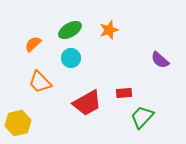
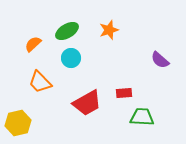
green ellipse: moved 3 px left, 1 px down
green trapezoid: rotated 50 degrees clockwise
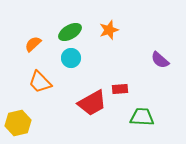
green ellipse: moved 3 px right, 1 px down
red rectangle: moved 4 px left, 4 px up
red trapezoid: moved 5 px right
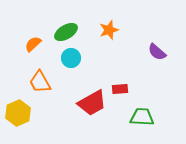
green ellipse: moved 4 px left
purple semicircle: moved 3 px left, 8 px up
orange trapezoid: rotated 15 degrees clockwise
yellow hexagon: moved 10 px up; rotated 10 degrees counterclockwise
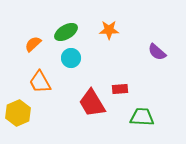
orange star: rotated 18 degrees clockwise
red trapezoid: rotated 88 degrees clockwise
